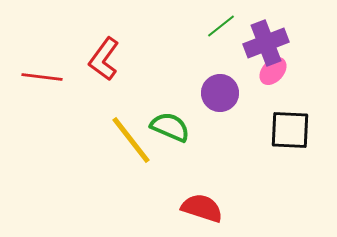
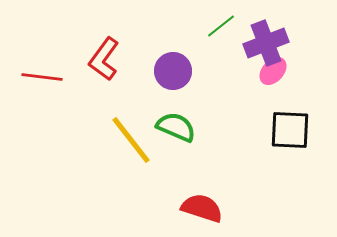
purple circle: moved 47 px left, 22 px up
green semicircle: moved 6 px right
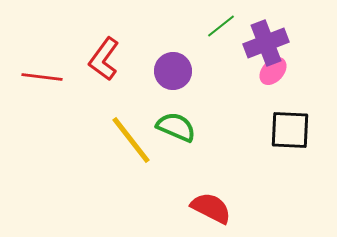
red semicircle: moved 9 px right; rotated 9 degrees clockwise
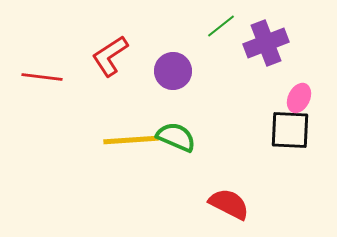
red L-shape: moved 6 px right, 3 px up; rotated 21 degrees clockwise
pink ellipse: moved 26 px right, 27 px down; rotated 16 degrees counterclockwise
green semicircle: moved 10 px down
yellow line: rotated 56 degrees counterclockwise
red semicircle: moved 18 px right, 4 px up
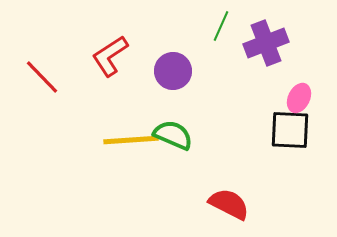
green line: rotated 28 degrees counterclockwise
red line: rotated 39 degrees clockwise
green semicircle: moved 3 px left, 2 px up
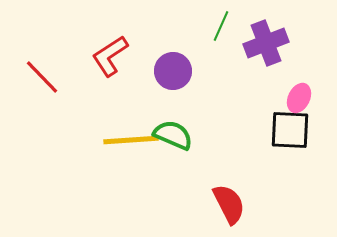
red semicircle: rotated 36 degrees clockwise
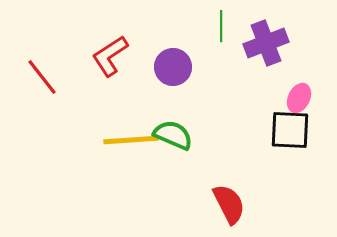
green line: rotated 24 degrees counterclockwise
purple circle: moved 4 px up
red line: rotated 6 degrees clockwise
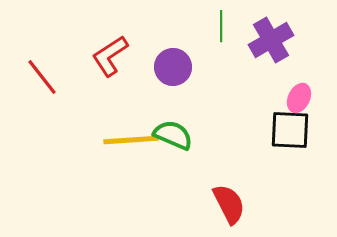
purple cross: moved 5 px right, 3 px up; rotated 9 degrees counterclockwise
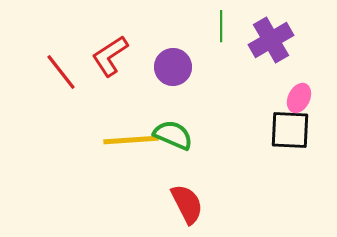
red line: moved 19 px right, 5 px up
red semicircle: moved 42 px left
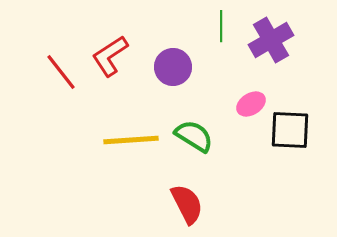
pink ellipse: moved 48 px left, 6 px down; rotated 32 degrees clockwise
green semicircle: moved 21 px right, 1 px down; rotated 9 degrees clockwise
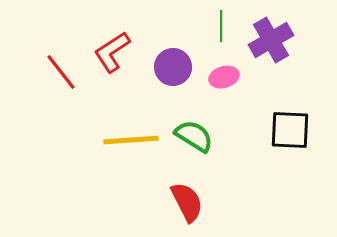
red L-shape: moved 2 px right, 4 px up
pink ellipse: moved 27 px left, 27 px up; rotated 16 degrees clockwise
red semicircle: moved 2 px up
